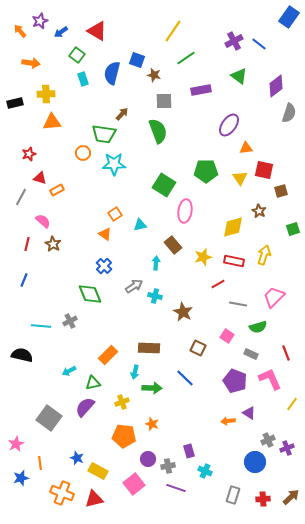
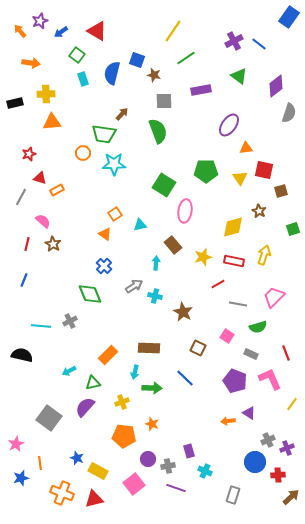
red cross at (263, 499): moved 15 px right, 24 px up
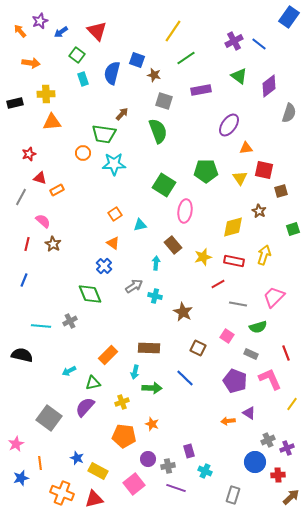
red triangle at (97, 31): rotated 15 degrees clockwise
purple diamond at (276, 86): moved 7 px left
gray square at (164, 101): rotated 18 degrees clockwise
orange triangle at (105, 234): moved 8 px right, 9 px down
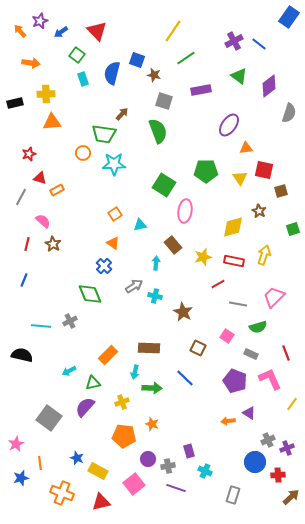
red triangle at (94, 499): moved 7 px right, 3 px down
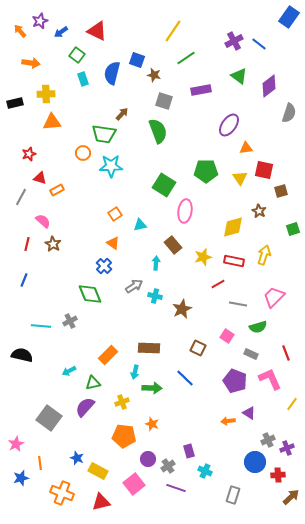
red triangle at (97, 31): rotated 20 degrees counterclockwise
cyan star at (114, 164): moved 3 px left, 2 px down
brown star at (183, 312): moved 1 px left, 3 px up; rotated 18 degrees clockwise
gray cross at (168, 466): rotated 24 degrees counterclockwise
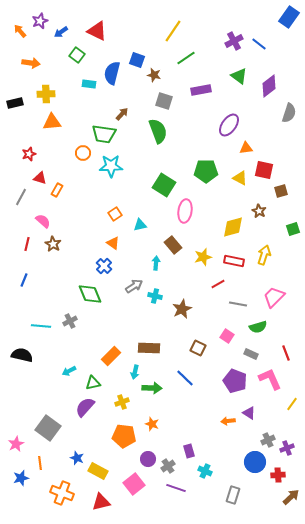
cyan rectangle at (83, 79): moved 6 px right, 5 px down; rotated 64 degrees counterclockwise
yellow triangle at (240, 178): rotated 28 degrees counterclockwise
orange rectangle at (57, 190): rotated 32 degrees counterclockwise
orange rectangle at (108, 355): moved 3 px right, 1 px down
gray square at (49, 418): moved 1 px left, 10 px down
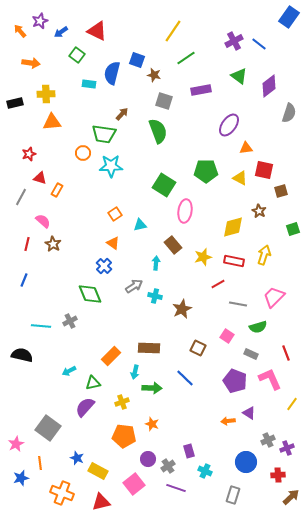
blue circle at (255, 462): moved 9 px left
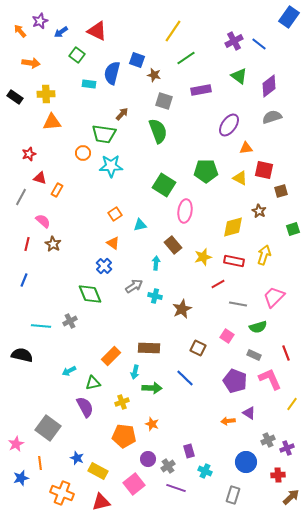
black rectangle at (15, 103): moved 6 px up; rotated 49 degrees clockwise
gray semicircle at (289, 113): moved 17 px left, 4 px down; rotated 126 degrees counterclockwise
gray rectangle at (251, 354): moved 3 px right, 1 px down
purple semicircle at (85, 407): rotated 110 degrees clockwise
